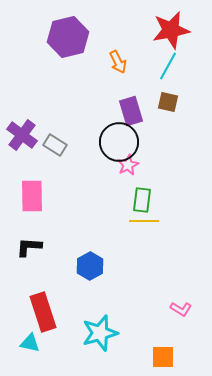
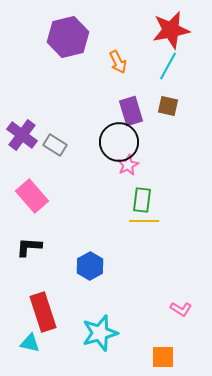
brown square: moved 4 px down
pink rectangle: rotated 40 degrees counterclockwise
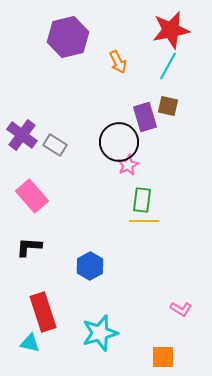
purple rectangle: moved 14 px right, 6 px down
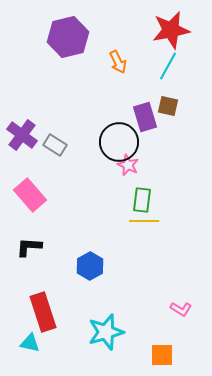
pink star: rotated 20 degrees counterclockwise
pink rectangle: moved 2 px left, 1 px up
cyan star: moved 6 px right, 1 px up
orange square: moved 1 px left, 2 px up
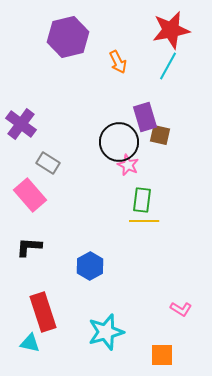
brown square: moved 8 px left, 29 px down
purple cross: moved 1 px left, 11 px up
gray rectangle: moved 7 px left, 18 px down
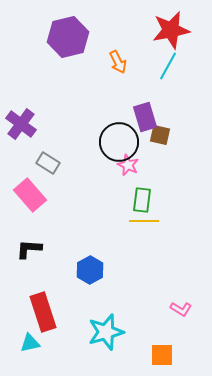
black L-shape: moved 2 px down
blue hexagon: moved 4 px down
cyan triangle: rotated 25 degrees counterclockwise
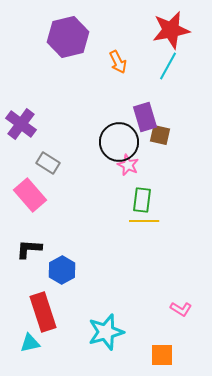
blue hexagon: moved 28 px left
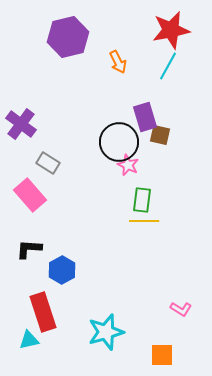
cyan triangle: moved 1 px left, 3 px up
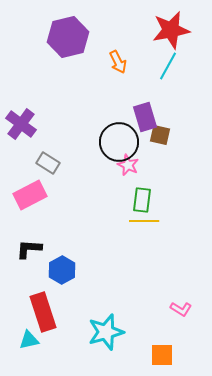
pink rectangle: rotated 76 degrees counterclockwise
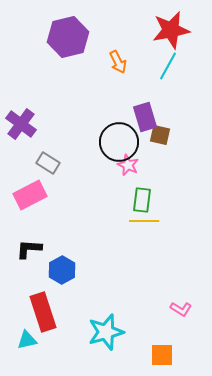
cyan triangle: moved 2 px left
